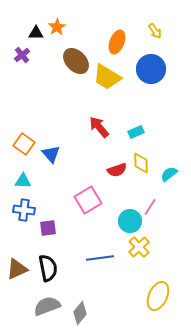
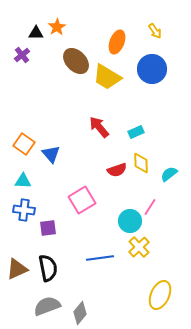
blue circle: moved 1 px right
pink square: moved 6 px left
yellow ellipse: moved 2 px right, 1 px up
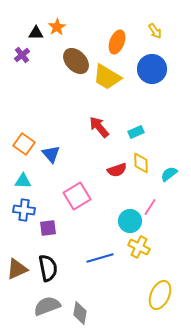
pink square: moved 5 px left, 4 px up
yellow cross: rotated 20 degrees counterclockwise
blue line: rotated 8 degrees counterclockwise
gray diamond: rotated 30 degrees counterclockwise
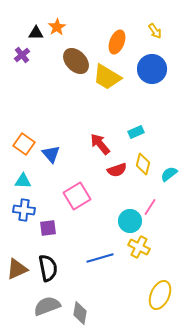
red arrow: moved 1 px right, 17 px down
yellow diamond: moved 2 px right, 1 px down; rotated 15 degrees clockwise
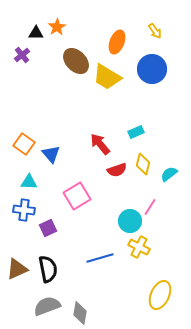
cyan triangle: moved 6 px right, 1 px down
purple square: rotated 18 degrees counterclockwise
black semicircle: moved 1 px down
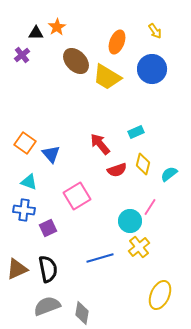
orange square: moved 1 px right, 1 px up
cyan triangle: rotated 18 degrees clockwise
yellow cross: rotated 25 degrees clockwise
gray diamond: moved 2 px right
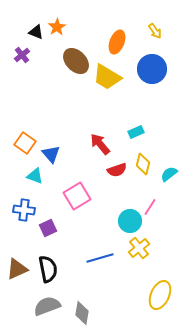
black triangle: moved 1 px up; rotated 21 degrees clockwise
cyan triangle: moved 6 px right, 6 px up
yellow cross: moved 1 px down
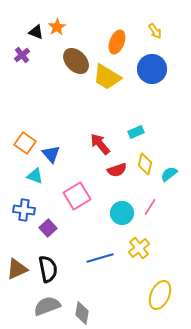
yellow diamond: moved 2 px right
cyan circle: moved 8 px left, 8 px up
purple square: rotated 18 degrees counterclockwise
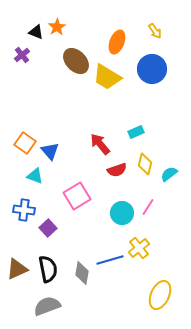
blue triangle: moved 1 px left, 3 px up
pink line: moved 2 px left
blue line: moved 10 px right, 2 px down
gray diamond: moved 40 px up
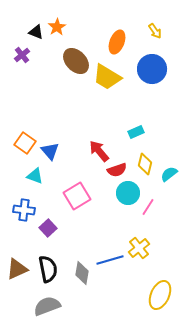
red arrow: moved 1 px left, 7 px down
cyan circle: moved 6 px right, 20 px up
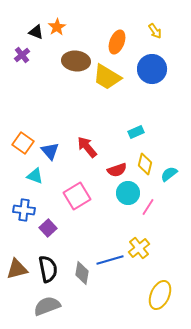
brown ellipse: rotated 40 degrees counterclockwise
orange square: moved 2 px left
red arrow: moved 12 px left, 4 px up
brown triangle: rotated 10 degrees clockwise
